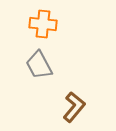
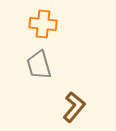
gray trapezoid: rotated 12 degrees clockwise
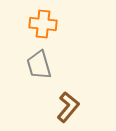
brown L-shape: moved 6 px left
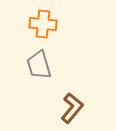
brown L-shape: moved 4 px right, 1 px down
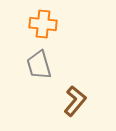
brown L-shape: moved 3 px right, 7 px up
